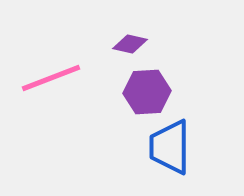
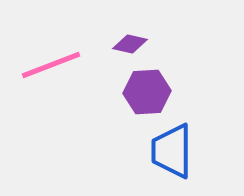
pink line: moved 13 px up
blue trapezoid: moved 2 px right, 4 px down
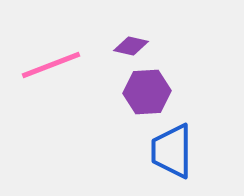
purple diamond: moved 1 px right, 2 px down
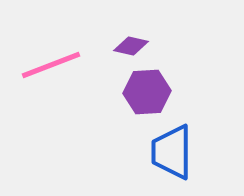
blue trapezoid: moved 1 px down
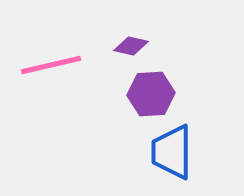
pink line: rotated 8 degrees clockwise
purple hexagon: moved 4 px right, 2 px down
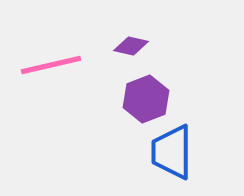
purple hexagon: moved 5 px left, 5 px down; rotated 18 degrees counterclockwise
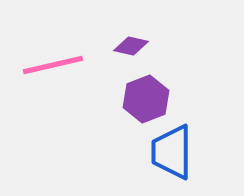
pink line: moved 2 px right
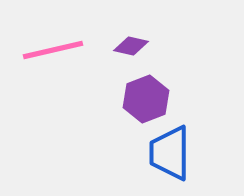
pink line: moved 15 px up
blue trapezoid: moved 2 px left, 1 px down
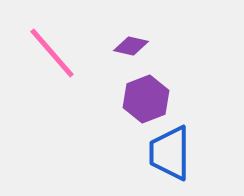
pink line: moved 1 px left, 3 px down; rotated 62 degrees clockwise
